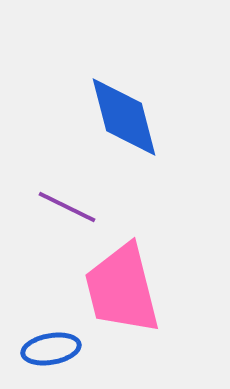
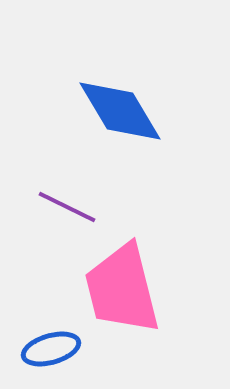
blue diamond: moved 4 px left, 6 px up; rotated 16 degrees counterclockwise
blue ellipse: rotated 6 degrees counterclockwise
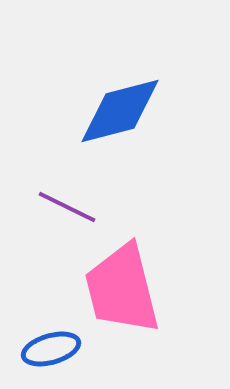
blue diamond: rotated 74 degrees counterclockwise
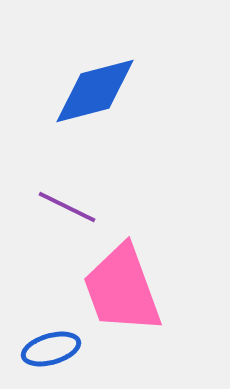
blue diamond: moved 25 px left, 20 px up
pink trapezoid: rotated 6 degrees counterclockwise
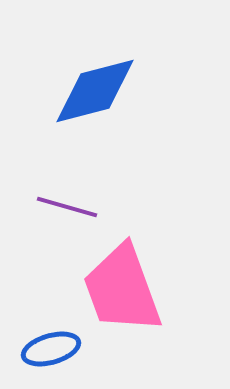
purple line: rotated 10 degrees counterclockwise
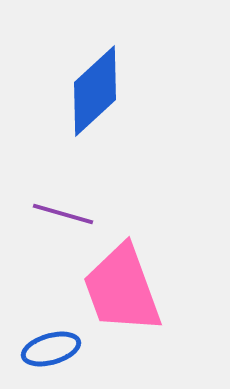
blue diamond: rotated 28 degrees counterclockwise
purple line: moved 4 px left, 7 px down
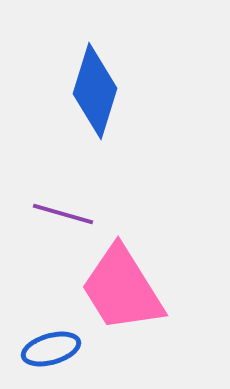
blue diamond: rotated 30 degrees counterclockwise
pink trapezoid: rotated 12 degrees counterclockwise
